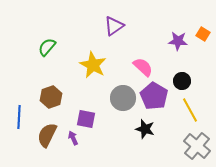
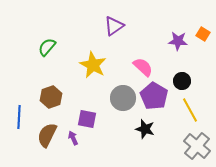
purple square: moved 1 px right
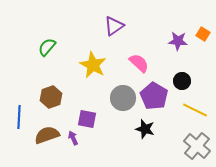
pink semicircle: moved 4 px left, 4 px up
yellow line: moved 5 px right; rotated 35 degrees counterclockwise
brown semicircle: rotated 45 degrees clockwise
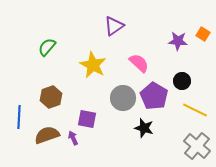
black star: moved 1 px left, 1 px up
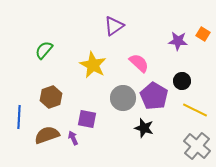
green semicircle: moved 3 px left, 3 px down
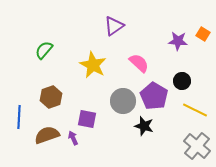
gray circle: moved 3 px down
black star: moved 2 px up
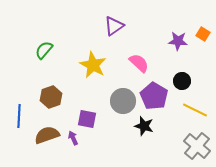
blue line: moved 1 px up
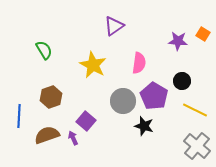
green semicircle: rotated 108 degrees clockwise
pink semicircle: rotated 55 degrees clockwise
purple square: moved 1 px left, 2 px down; rotated 30 degrees clockwise
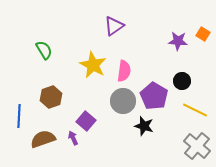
pink semicircle: moved 15 px left, 8 px down
brown semicircle: moved 4 px left, 4 px down
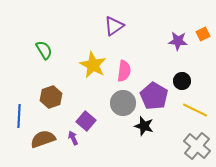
orange square: rotated 32 degrees clockwise
gray circle: moved 2 px down
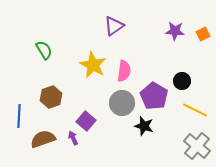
purple star: moved 3 px left, 10 px up
gray circle: moved 1 px left
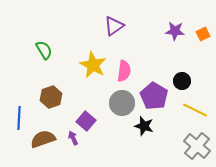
blue line: moved 2 px down
